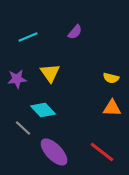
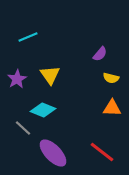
purple semicircle: moved 25 px right, 22 px down
yellow triangle: moved 2 px down
purple star: rotated 24 degrees counterclockwise
cyan diamond: rotated 25 degrees counterclockwise
purple ellipse: moved 1 px left, 1 px down
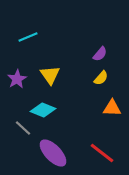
yellow semicircle: moved 10 px left; rotated 63 degrees counterclockwise
red line: moved 1 px down
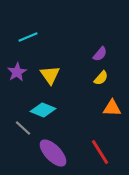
purple star: moved 7 px up
red line: moved 2 px left, 1 px up; rotated 20 degrees clockwise
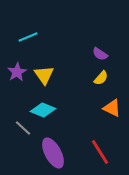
purple semicircle: rotated 84 degrees clockwise
yellow triangle: moved 6 px left
orange triangle: rotated 24 degrees clockwise
purple ellipse: rotated 16 degrees clockwise
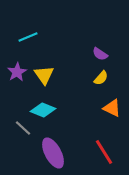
red line: moved 4 px right
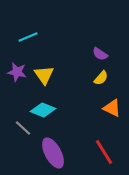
purple star: rotated 30 degrees counterclockwise
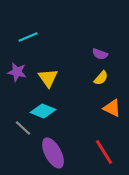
purple semicircle: rotated 14 degrees counterclockwise
yellow triangle: moved 4 px right, 3 px down
cyan diamond: moved 1 px down
